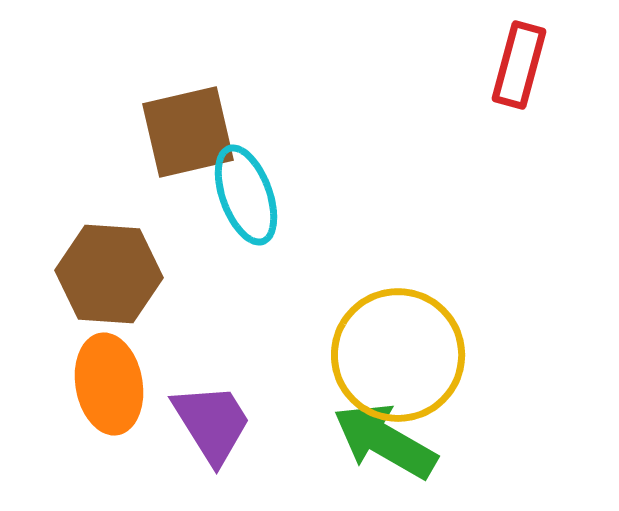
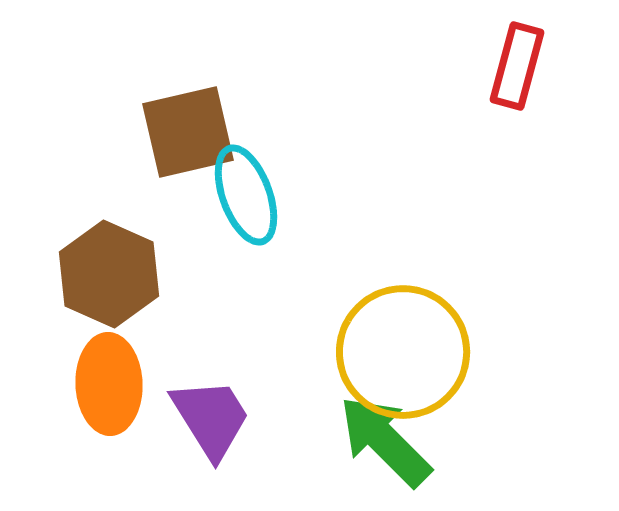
red rectangle: moved 2 px left, 1 px down
brown hexagon: rotated 20 degrees clockwise
yellow circle: moved 5 px right, 3 px up
orange ellipse: rotated 8 degrees clockwise
purple trapezoid: moved 1 px left, 5 px up
green arrow: rotated 15 degrees clockwise
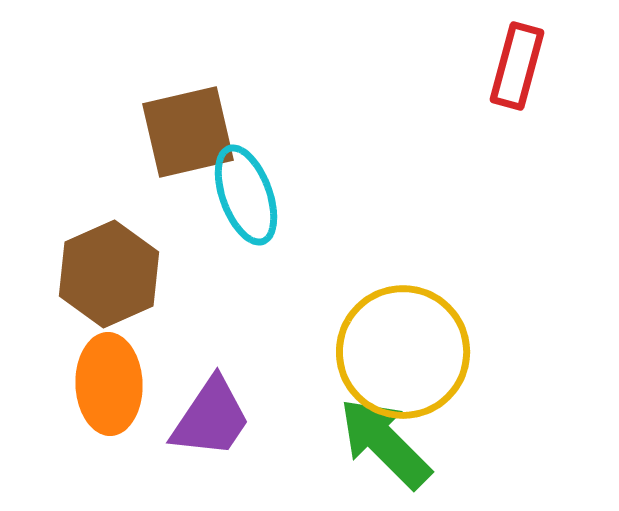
brown hexagon: rotated 12 degrees clockwise
purple trapezoid: rotated 66 degrees clockwise
green arrow: moved 2 px down
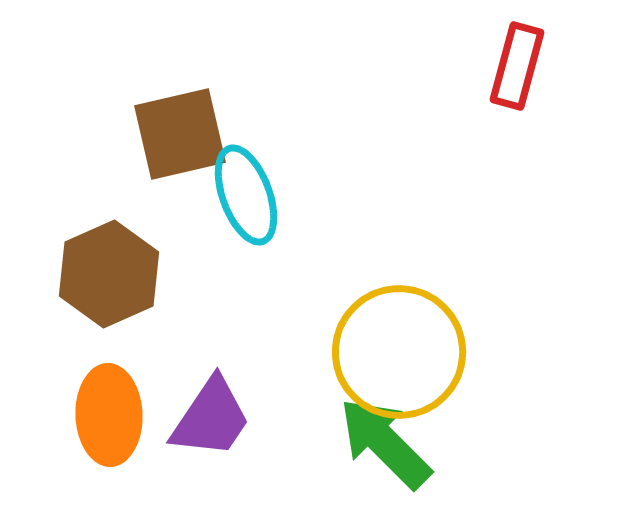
brown square: moved 8 px left, 2 px down
yellow circle: moved 4 px left
orange ellipse: moved 31 px down
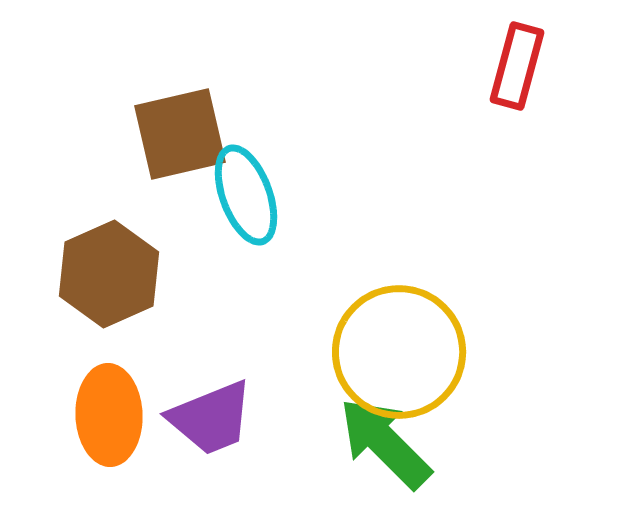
purple trapezoid: rotated 34 degrees clockwise
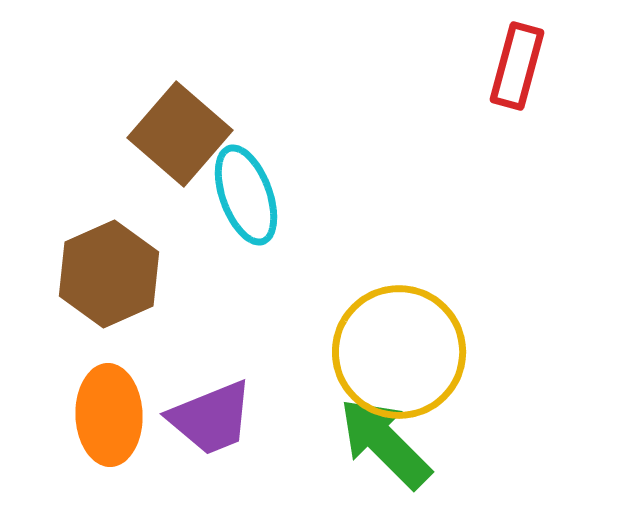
brown square: rotated 36 degrees counterclockwise
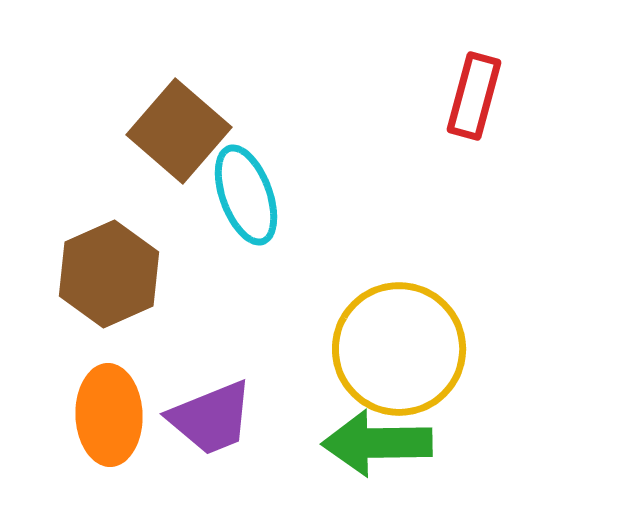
red rectangle: moved 43 px left, 30 px down
brown square: moved 1 px left, 3 px up
yellow circle: moved 3 px up
green arrow: moved 8 px left; rotated 46 degrees counterclockwise
